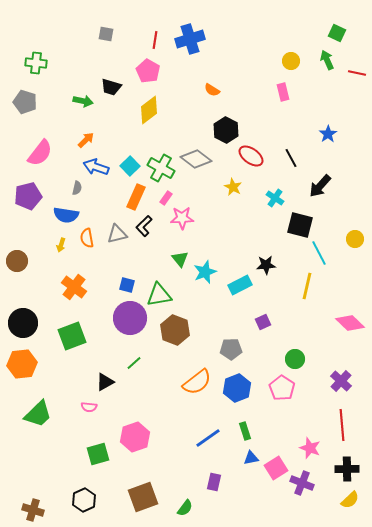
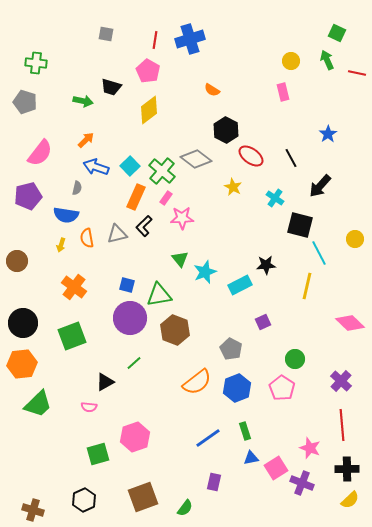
green cross at (161, 168): moved 1 px right, 3 px down; rotated 12 degrees clockwise
gray pentagon at (231, 349): rotated 30 degrees clockwise
green trapezoid at (38, 414): moved 10 px up
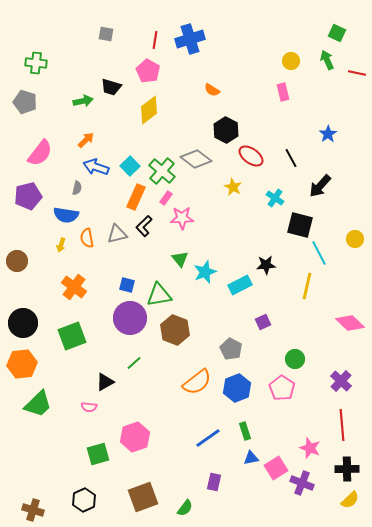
green arrow at (83, 101): rotated 24 degrees counterclockwise
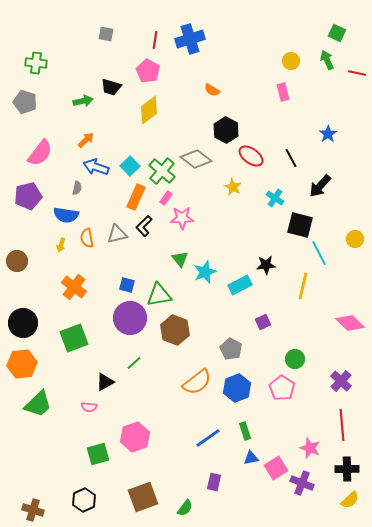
yellow line at (307, 286): moved 4 px left
green square at (72, 336): moved 2 px right, 2 px down
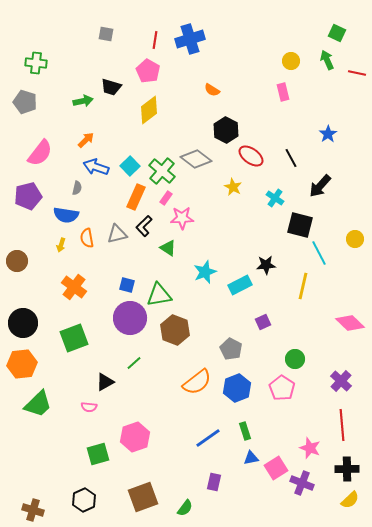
green triangle at (180, 259): moved 12 px left, 11 px up; rotated 18 degrees counterclockwise
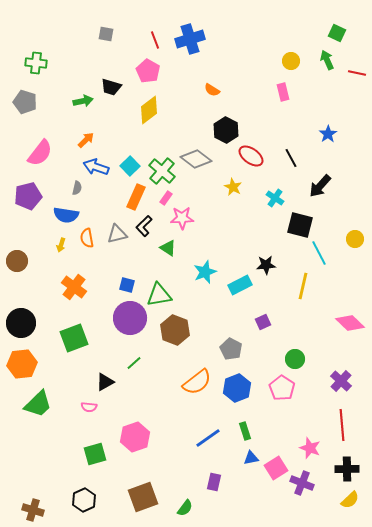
red line at (155, 40): rotated 30 degrees counterclockwise
black circle at (23, 323): moved 2 px left
green square at (98, 454): moved 3 px left
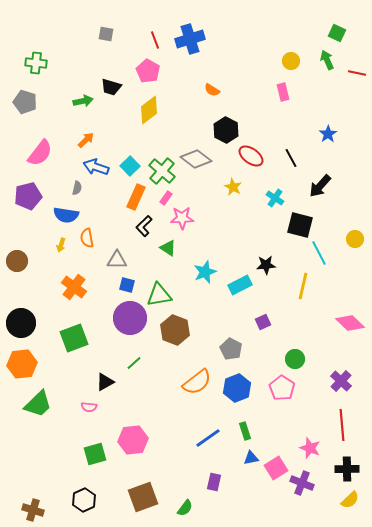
gray triangle at (117, 234): moved 26 px down; rotated 15 degrees clockwise
pink hexagon at (135, 437): moved 2 px left, 3 px down; rotated 12 degrees clockwise
